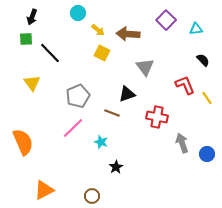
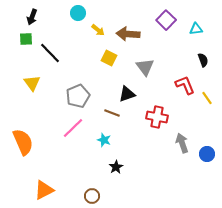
yellow square: moved 7 px right, 5 px down
black semicircle: rotated 24 degrees clockwise
cyan star: moved 3 px right, 2 px up
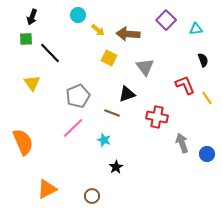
cyan circle: moved 2 px down
orange triangle: moved 3 px right, 1 px up
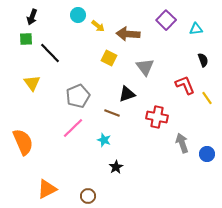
yellow arrow: moved 4 px up
brown circle: moved 4 px left
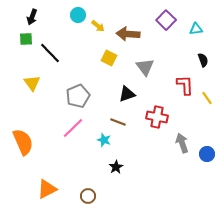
red L-shape: rotated 20 degrees clockwise
brown line: moved 6 px right, 9 px down
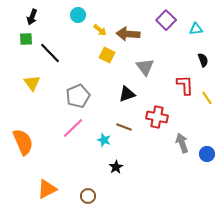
yellow arrow: moved 2 px right, 4 px down
yellow square: moved 2 px left, 3 px up
brown line: moved 6 px right, 5 px down
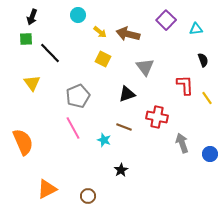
yellow arrow: moved 2 px down
brown arrow: rotated 10 degrees clockwise
yellow square: moved 4 px left, 4 px down
pink line: rotated 75 degrees counterclockwise
blue circle: moved 3 px right
black star: moved 5 px right, 3 px down
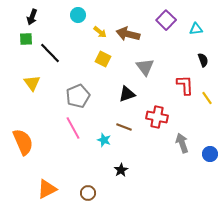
brown circle: moved 3 px up
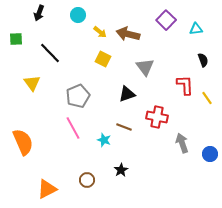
black arrow: moved 7 px right, 4 px up
green square: moved 10 px left
brown circle: moved 1 px left, 13 px up
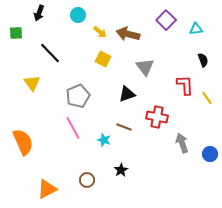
green square: moved 6 px up
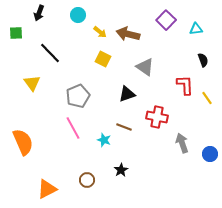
gray triangle: rotated 18 degrees counterclockwise
